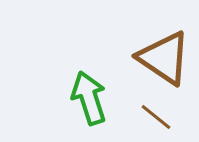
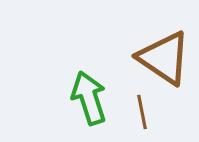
brown line: moved 14 px left, 5 px up; rotated 40 degrees clockwise
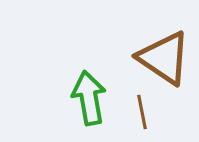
green arrow: rotated 8 degrees clockwise
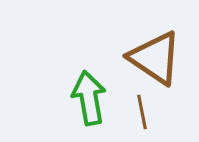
brown triangle: moved 9 px left
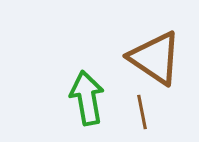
green arrow: moved 2 px left
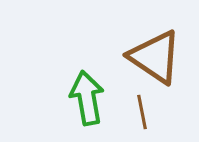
brown triangle: moved 1 px up
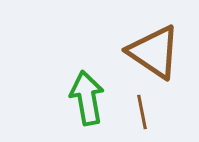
brown triangle: moved 1 px left, 5 px up
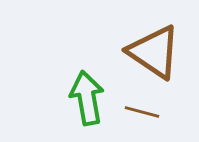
brown line: rotated 64 degrees counterclockwise
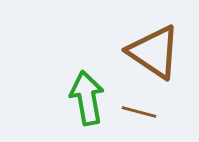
brown line: moved 3 px left
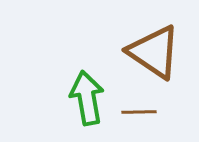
brown line: rotated 16 degrees counterclockwise
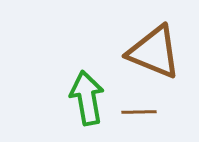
brown triangle: rotated 12 degrees counterclockwise
